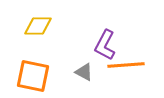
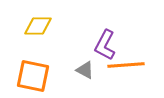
gray triangle: moved 1 px right, 2 px up
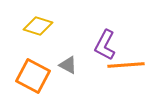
yellow diamond: rotated 16 degrees clockwise
gray triangle: moved 17 px left, 5 px up
orange square: rotated 16 degrees clockwise
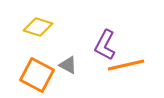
yellow diamond: moved 1 px down
orange line: rotated 9 degrees counterclockwise
orange square: moved 4 px right, 1 px up
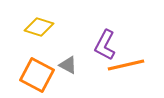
yellow diamond: moved 1 px right
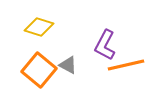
orange square: moved 2 px right, 5 px up; rotated 12 degrees clockwise
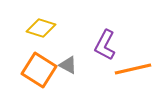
yellow diamond: moved 2 px right, 1 px down
orange line: moved 7 px right, 4 px down
orange square: rotated 8 degrees counterclockwise
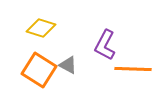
orange line: rotated 15 degrees clockwise
